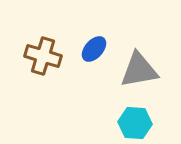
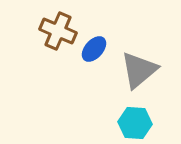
brown cross: moved 15 px right, 25 px up; rotated 6 degrees clockwise
gray triangle: rotated 30 degrees counterclockwise
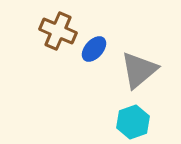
cyan hexagon: moved 2 px left, 1 px up; rotated 24 degrees counterclockwise
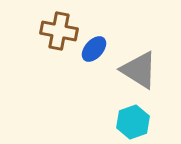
brown cross: moved 1 px right; rotated 12 degrees counterclockwise
gray triangle: rotated 48 degrees counterclockwise
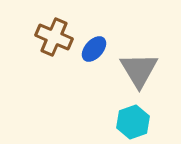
brown cross: moved 5 px left, 6 px down; rotated 12 degrees clockwise
gray triangle: rotated 27 degrees clockwise
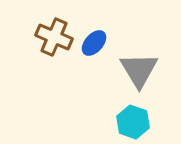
blue ellipse: moved 6 px up
cyan hexagon: rotated 20 degrees counterclockwise
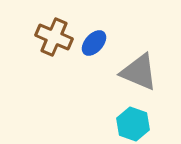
gray triangle: moved 2 px down; rotated 36 degrees counterclockwise
cyan hexagon: moved 2 px down
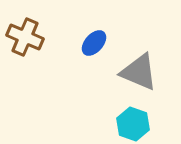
brown cross: moved 29 px left
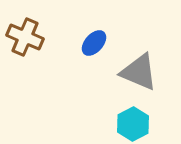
cyan hexagon: rotated 12 degrees clockwise
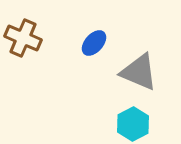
brown cross: moved 2 px left, 1 px down
